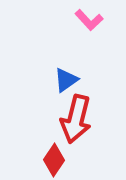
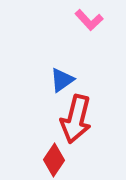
blue triangle: moved 4 px left
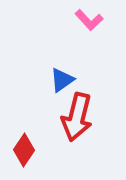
red arrow: moved 1 px right, 2 px up
red diamond: moved 30 px left, 10 px up
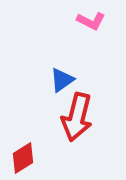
pink L-shape: moved 2 px right, 1 px down; rotated 20 degrees counterclockwise
red diamond: moved 1 px left, 8 px down; rotated 24 degrees clockwise
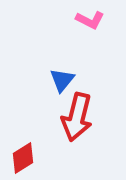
pink L-shape: moved 1 px left, 1 px up
blue triangle: rotated 16 degrees counterclockwise
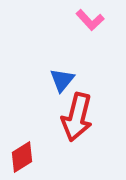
pink L-shape: rotated 20 degrees clockwise
red diamond: moved 1 px left, 1 px up
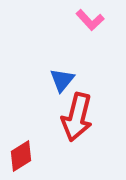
red diamond: moved 1 px left, 1 px up
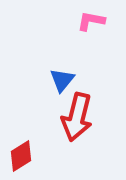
pink L-shape: moved 1 px right, 1 px down; rotated 144 degrees clockwise
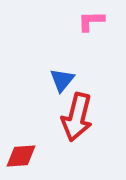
pink L-shape: rotated 12 degrees counterclockwise
red diamond: rotated 28 degrees clockwise
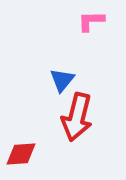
red diamond: moved 2 px up
